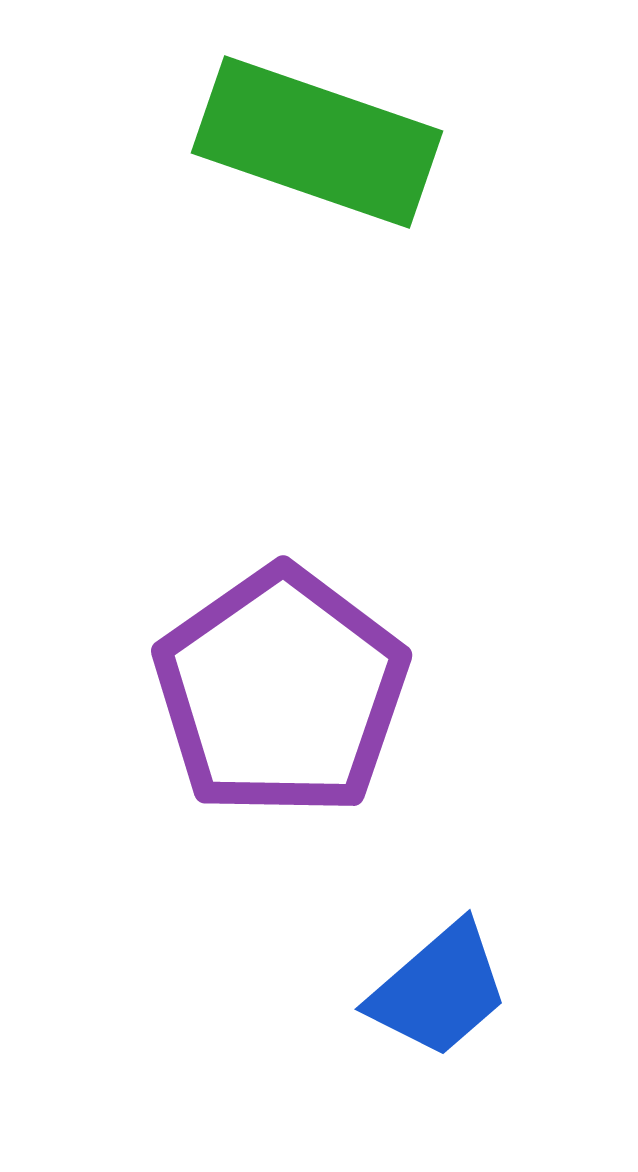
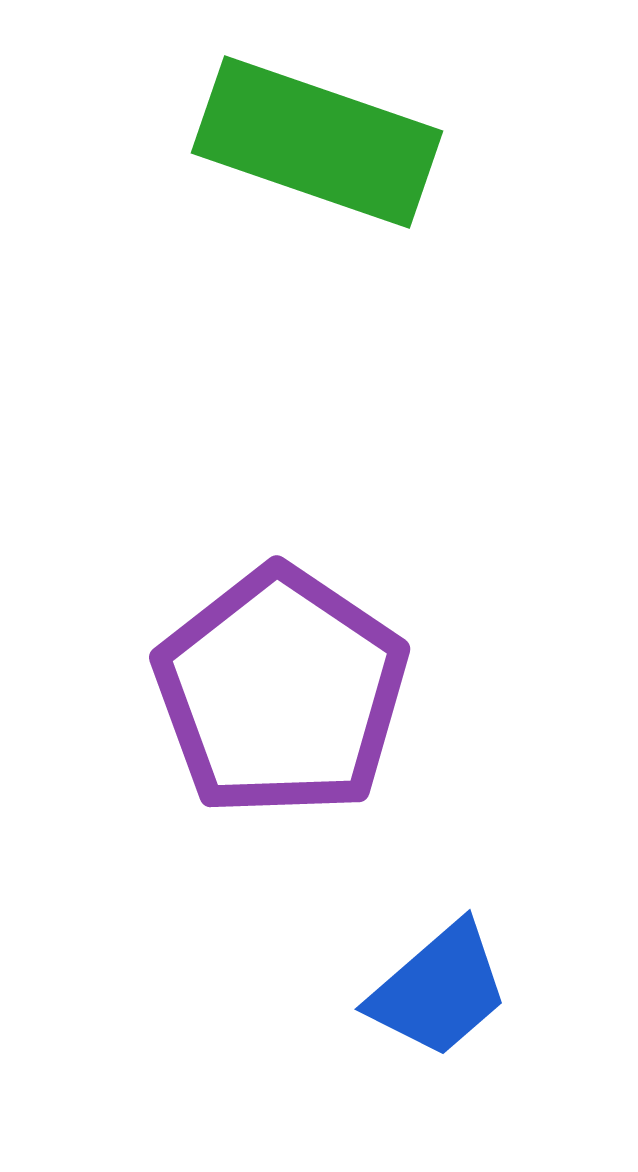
purple pentagon: rotated 3 degrees counterclockwise
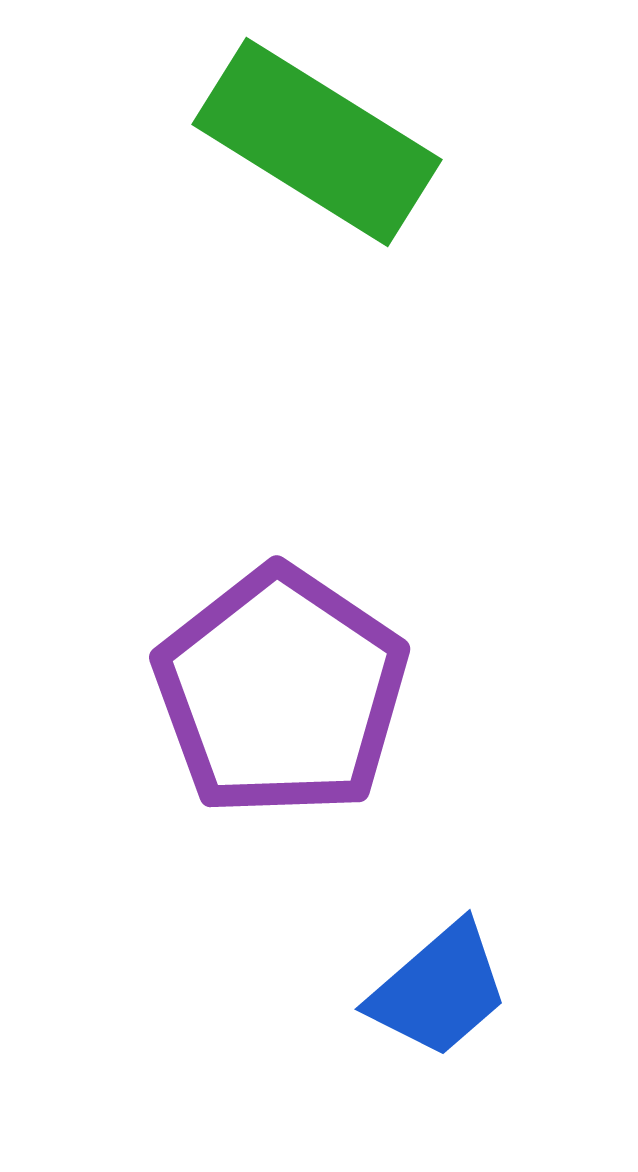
green rectangle: rotated 13 degrees clockwise
